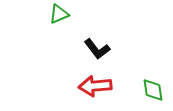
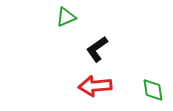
green triangle: moved 7 px right, 3 px down
black L-shape: rotated 92 degrees clockwise
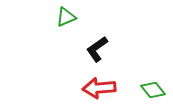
red arrow: moved 4 px right, 2 px down
green diamond: rotated 30 degrees counterclockwise
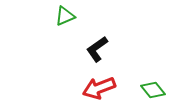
green triangle: moved 1 px left, 1 px up
red arrow: rotated 16 degrees counterclockwise
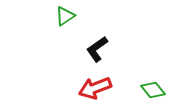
green triangle: rotated 10 degrees counterclockwise
red arrow: moved 4 px left
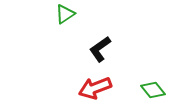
green triangle: moved 2 px up
black L-shape: moved 3 px right
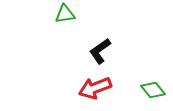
green triangle: rotated 25 degrees clockwise
black L-shape: moved 2 px down
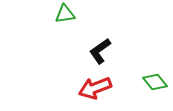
green diamond: moved 2 px right, 8 px up
